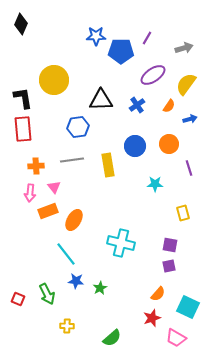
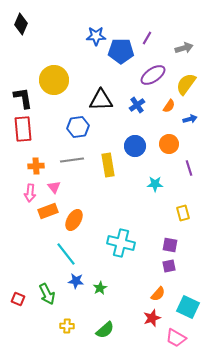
green semicircle at (112, 338): moved 7 px left, 8 px up
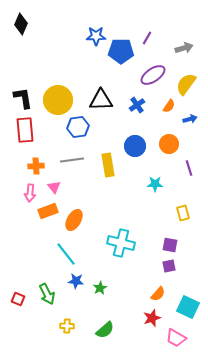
yellow circle at (54, 80): moved 4 px right, 20 px down
red rectangle at (23, 129): moved 2 px right, 1 px down
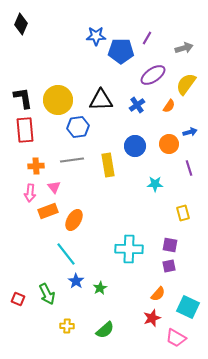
blue arrow at (190, 119): moved 13 px down
cyan cross at (121, 243): moved 8 px right, 6 px down; rotated 12 degrees counterclockwise
blue star at (76, 281): rotated 28 degrees clockwise
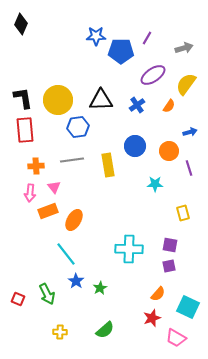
orange circle at (169, 144): moved 7 px down
yellow cross at (67, 326): moved 7 px left, 6 px down
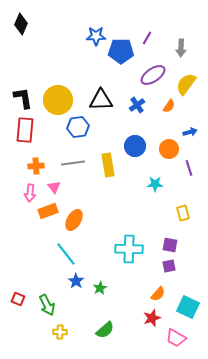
gray arrow at (184, 48): moved 3 px left; rotated 108 degrees clockwise
red rectangle at (25, 130): rotated 10 degrees clockwise
orange circle at (169, 151): moved 2 px up
gray line at (72, 160): moved 1 px right, 3 px down
green arrow at (47, 294): moved 11 px down
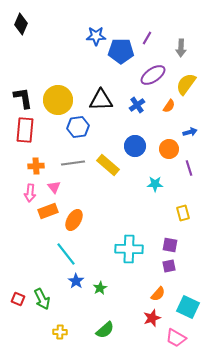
yellow rectangle at (108, 165): rotated 40 degrees counterclockwise
green arrow at (47, 305): moved 5 px left, 6 px up
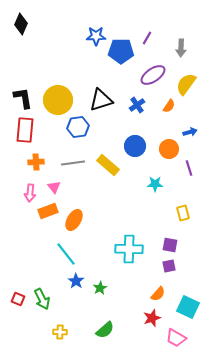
black triangle at (101, 100): rotated 15 degrees counterclockwise
orange cross at (36, 166): moved 4 px up
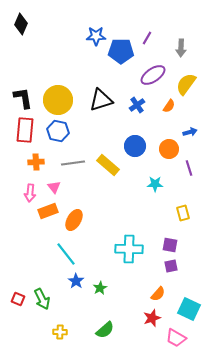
blue hexagon at (78, 127): moved 20 px left, 4 px down; rotated 20 degrees clockwise
purple square at (169, 266): moved 2 px right
cyan square at (188, 307): moved 1 px right, 2 px down
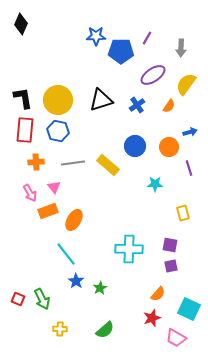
orange circle at (169, 149): moved 2 px up
pink arrow at (30, 193): rotated 36 degrees counterclockwise
yellow cross at (60, 332): moved 3 px up
